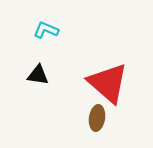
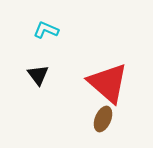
black triangle: rotated 45 degrees clockwise
brown ellipse: moved 6 px right, 1 px down; rotated 15 degrees clockwise
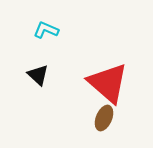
black triangle: rotated 10 degrees counterclockwise
brown ellipse: moved 1 px right, 1 px up
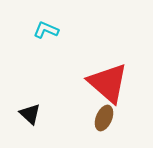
black triangle: moved 8 px left, 39 px down
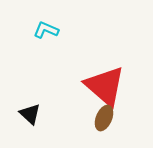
red triangle: moved 3 px left, 3 px down
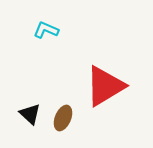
red triangle: rotated 48 degrees clockwise
brown ellipse: moved 41 px left
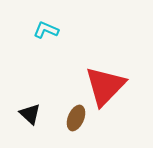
red triangle: rotated 15 degrees counterclockwise
brown ellipse: moved 13 px right
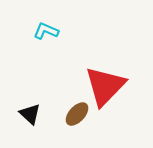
cyan L-shape: moved 1 px down
brown ellipse: moved 1 px right, 4 px up; rotated 20 degrees clockwise
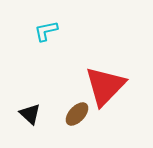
cyan L-shape: rotated 35 degrees counterclockwise
